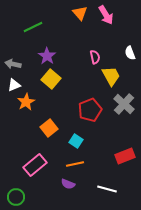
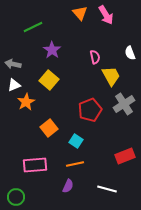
purple star: moved 5 px right, 6 px up
yellow square: moved 2 px left, 1 px down
gray cross: rotated 15 degrees clockwise
pink rectangle: rotated 35 degrees clockwise
purple semicircle: moved 2 px down; rotated 88 degrees counterclockwise
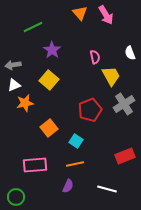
gray arrow: moved 1 px down; rotated 21 degrees counterclockwise
orange star: moved 1 px left, 1 px down; rotated 18 degrees clockwise
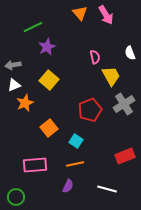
purple star: moved 5 px left, 3 px up; rotated 12 degrees clockwise
orange star: rotated 12 degrees counterclockwise
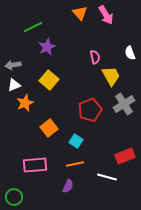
white line: moved 12 px up
green circle: moved 2 px left
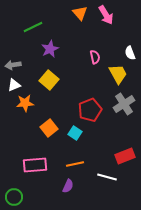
purple star: moved 3 px right, 2 px down
yellow trapezoid: moved 7 px right, 2 px up
orange star: rotated 18 degrees clockwise
cyan square: moved 1 px left, 8 px up
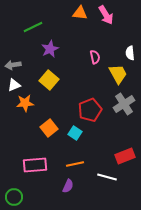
orange triangle: rotated 42 degrees counterclockwise
white semicircle: rotated 16 degrees clockwise
